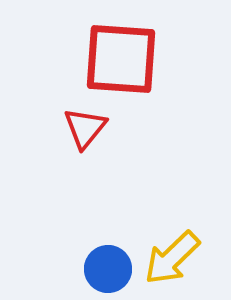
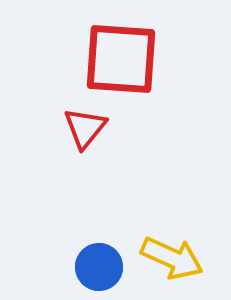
yellow arrow: rotated 112 degrees counterclockwise
blue circle: moved 9 px left, 2 px up
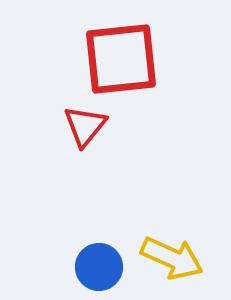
red square: rotated 10 degrees counterclockwise
red triangle: moved 2 px up
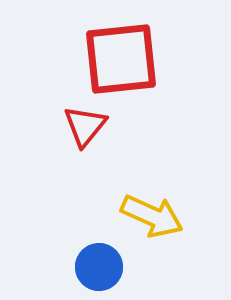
yellow arrow: moved 20 px left, 42 px up
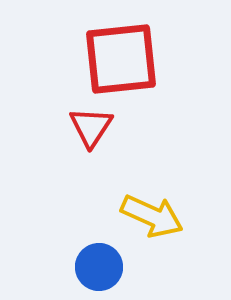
red triangle: moved 6 px right, 1 px down; rotated 6 degrees counterclockwise
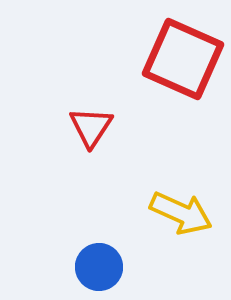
red square: moved 62 px right; rotated 30 degrees clockwise
yellow arrow: moved 29 px right, 3 px up
